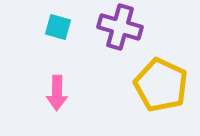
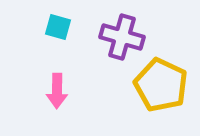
purple cross: moved 2 px right, 10 px down
pink arrow: moved 2 px up
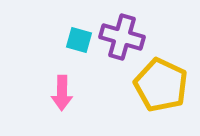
cyan square: moved 21 px right, 13 px down
pink arrow: moved 5 px right, 2 px down
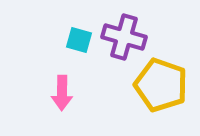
purple cross: moved 2 px right
yellow pentagon: rotated 6 degrees counterclockwise
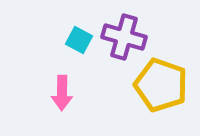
cyan square: rotated 12 degrees clockwise
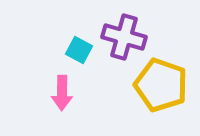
cyan square: moved 10 px down
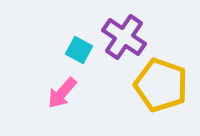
purple cross: rotated 18 degrees clockwise
pink arrow: rotated 40 degrees clockwise
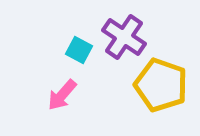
pink arrow: moved 2 px down
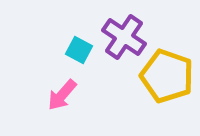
yellow pentagon: moved 6 px right, 9 px up
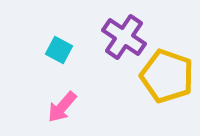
cyan square: moved 20 px left
pink arrow: moved 12 px down
